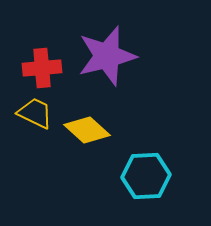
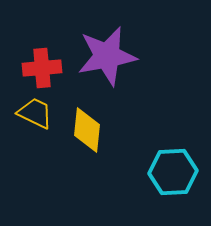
purple star: rotated 4 degrees clockwise
yellow diamond: rotated 54 degrees clockwise
cyan hexagon: moved 27 px right, 4 px up
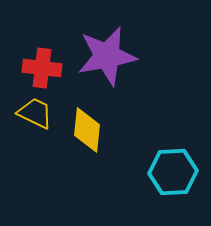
red cross: rotated 12 degrees clockwise
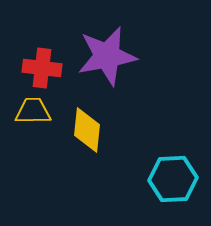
yellow trapezoid: moved 2 px left, 2 px up; rotated 27 degrees counterclockwise
cyan hexagon: moved 7 px down
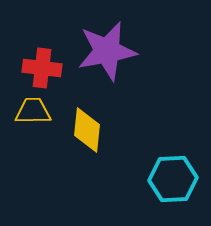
purple star: moved 5 px up
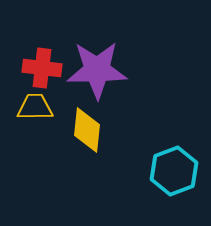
purple star: moved 10 px left, 19 px down; rotated 10 degrees clockwise
yellow trapezoid: moved 2 px right, 4 px up
cyan hexagon: moved 1 px right, 8 px up; rotated 18 degrees counterclockwise
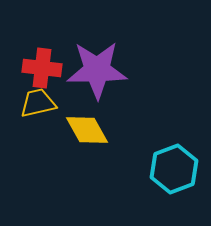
yellow trapezoid: moved 3 px right, 4 px up; rotated 12 degrees counterclockwise
yellow diamond: rotated 36 degrees counterclockwise
cyan hexagon: moved 2 px up
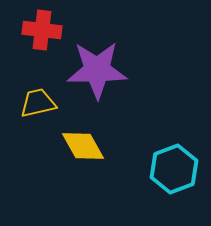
red cross: moved 38 px up
yellow diamond: moved 4 px left, 16 px down
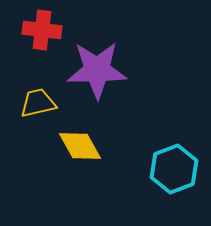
yellow diamond: moved 3 px left
